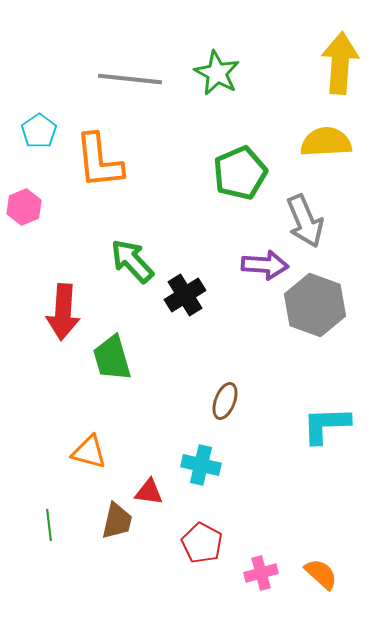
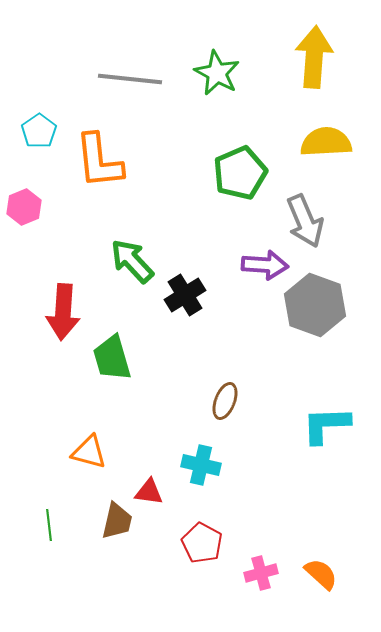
yellow arrow: moved 26 px left, 6 px up
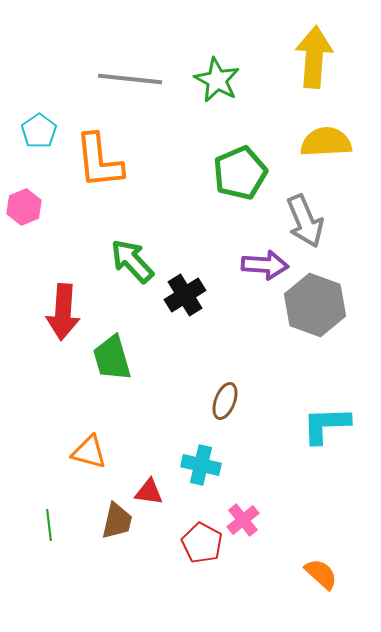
green star: moved 7 px down
pink cross: moved 18 px left, 53 px up; rotated 24 degrees counterclockwise
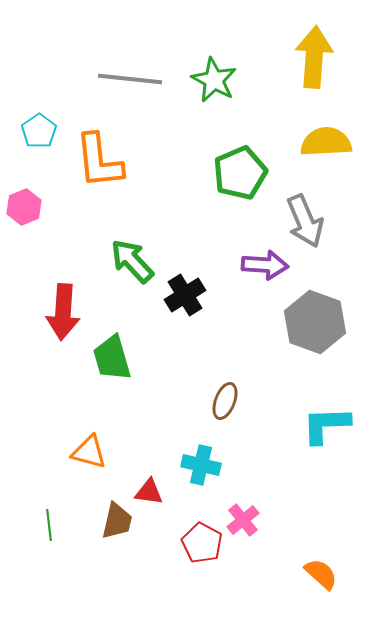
green star: moved 3 px left
gray hexagon: moved 17 px down
